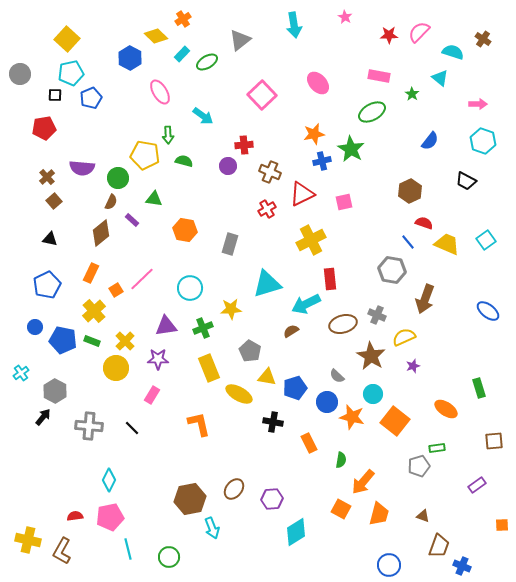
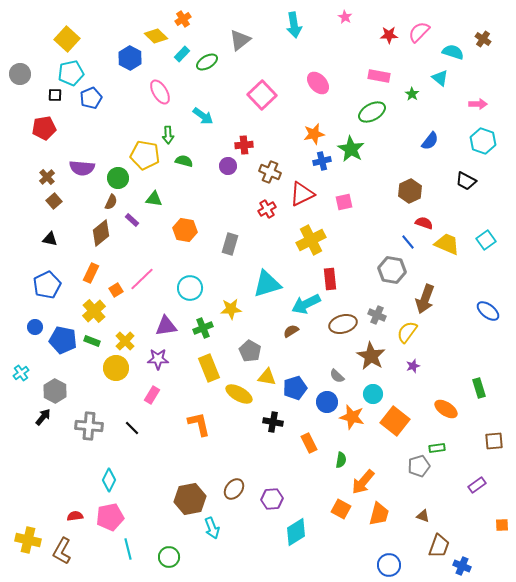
yellow semicircle at (404, 337): moved 3 px right, 5 px up; rotated 30 degrees counterclockwise
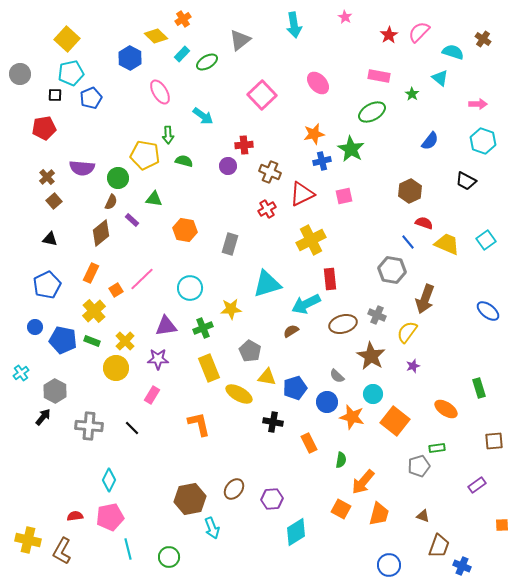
red star at (389, 35): rotated 30 degrees counterclockwise
pink square at (344, 202): moved 6 px up
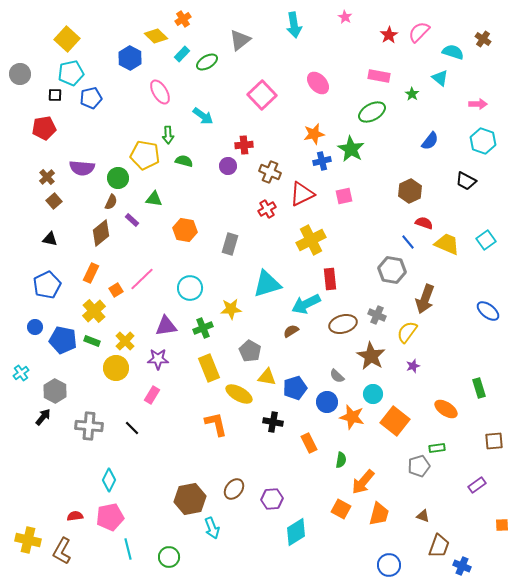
blue pentagon at (91, 98): rotated 10 degrees clockwise
orange L-shape at (199, 424): moved 17 px right
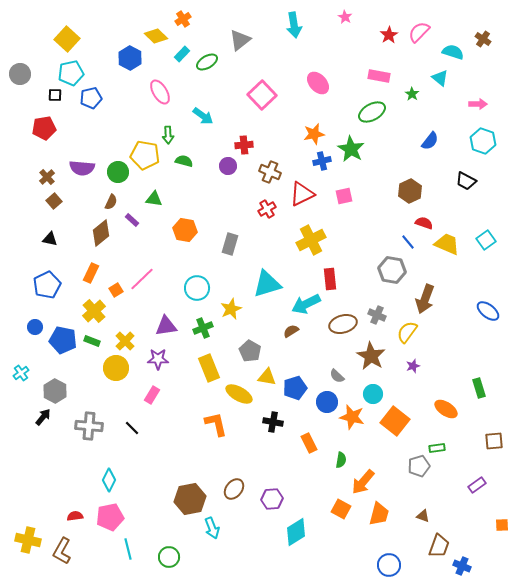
green circle at (118, 178): moved 6 px up
cyan circle at (190, 288): moved 7 px right
yellow star at (231, 309): rotated 20 degrees counterclockwise
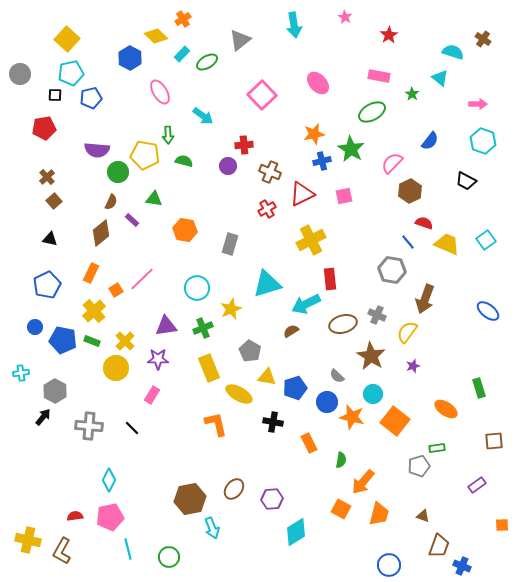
pink semicircle at (419, 32): moved 27 px left, 131 px down
purple semicircle at (82, 168): moved 15 px right, 18 px up
cyan cross at (21, 373): rotated 28 degrees clockwise
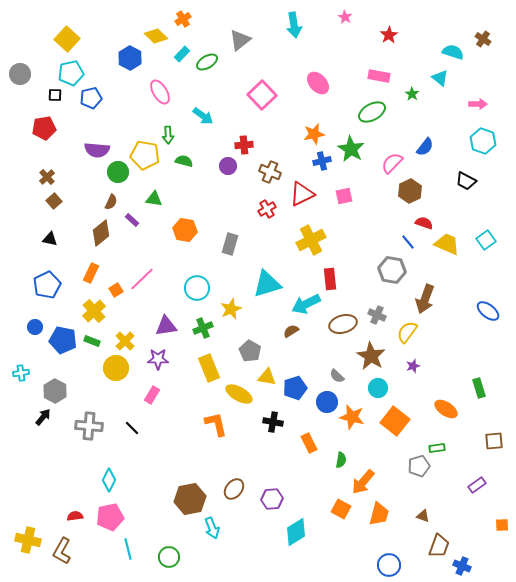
blue semicircle at (430, 141): moved 5 px left, 6 px down
cyan circle at (373, 394): moved 5 px right, 6 px up
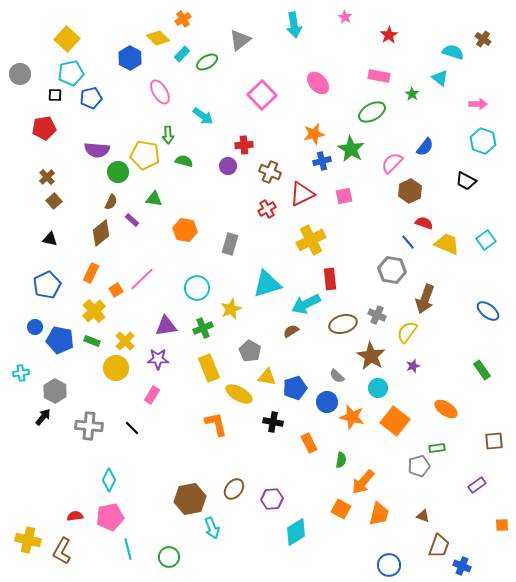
yellow diamond at (156, 36): moved 2 px right, 2 px down
blue pentagon at (63, 340): moved 3 px left
green rectangle at (479, 388): moved 3 px right, 18 px up; rotated 18 degrees counterclockwise
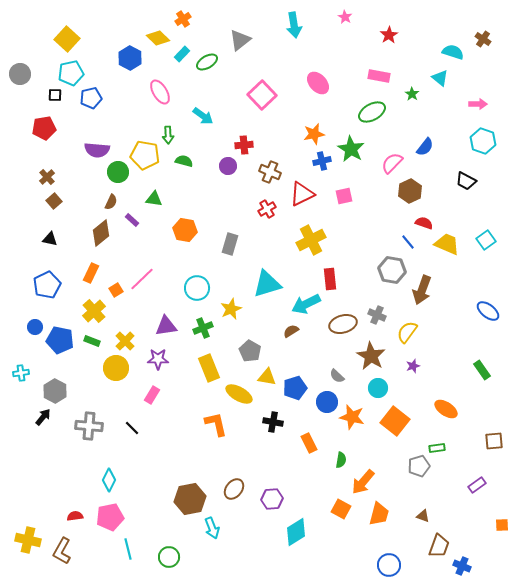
brown arrow at (425, 299): moved 3 px left, 9 px up
